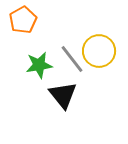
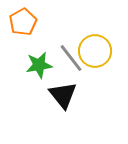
orange pentagon: moved 2 px down
yellow circle: moved 4 px left
gray line: moved 1 px left, 1 px up
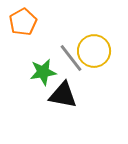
yellow circle: moved 1 px left
green star: moved 4 px right, 7 px down
black triangle: rotated 40 degrees counterclockwise
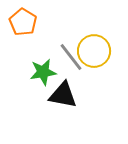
orange pentagon: rotated 12 degrees counterclockwise
gray line: moved 1 px up
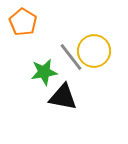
green star: moved 1 px right
black triangle: moved 2 px down
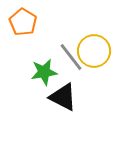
black triangle: rotated 16 degrees clockwise
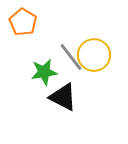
yellow circle: moved 4 px down
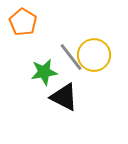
black triangle: moved 1 px right
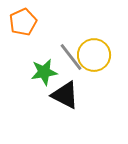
orange pentagon: rotated 16 degrees clockwise
black triangle: moved 1 px right, 2 px up
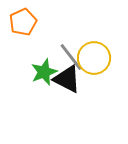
yellow circle: moved 3 px down
green star: rotated 12 degrees counterclockwise
black triangle: moved 2 px right, 16 px up
